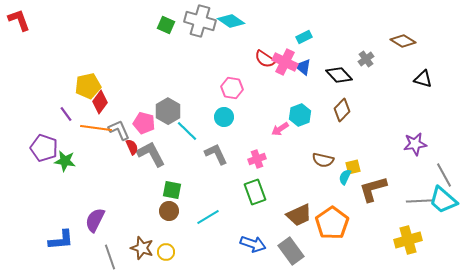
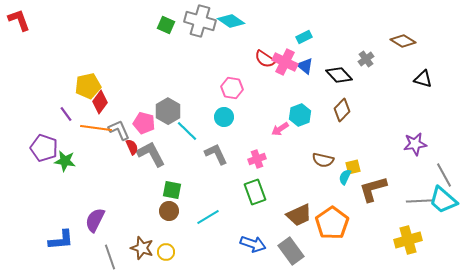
blue triangle at (303, 67): moved 2 px right, 1 px up
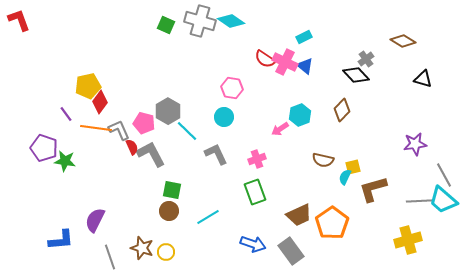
black diamond at (339, 75): moved 17 px right
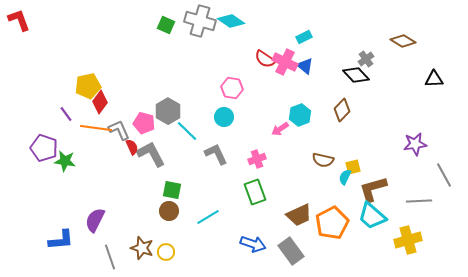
black triangle at (423, 79): moved 11 px right; rotated 18 degrees counterclockwise
cyan trapezoid at (443, 200): moved 71 px left, 16 px down
orange pentagon at (332, 223): rotated 8 degrees clockwise
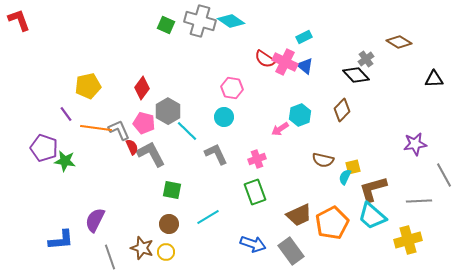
brown diamond at (403, 41): moved 4 px left, 1 px down
red diamond at (100, 102): moved 42 px right, 14 px up
brown circle at (169, 211): moved 13 px down
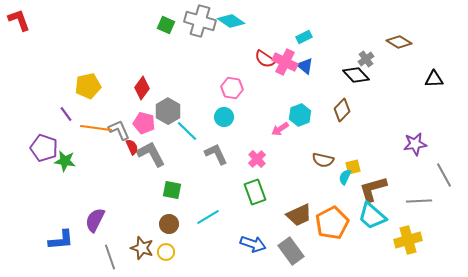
pink cross at (257, 159): rotated 24 degrees counterclockwise
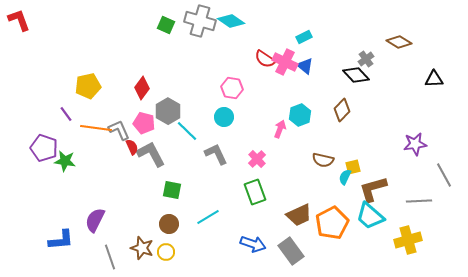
pink arrow at (280, 129): rotated 144 degrees clockwise
cyan trapezoid at (372, 216): moved 2 px left
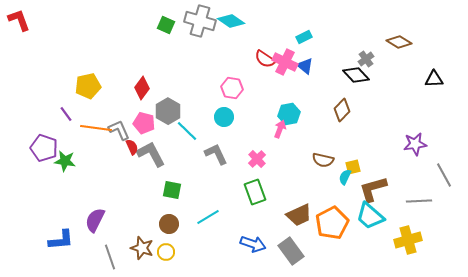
cyan hexagon at (300, 115): moved 11 px left, 1 px up; rotated 10 degrees clockwise
